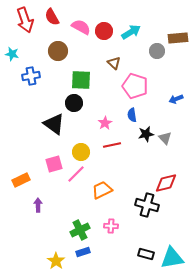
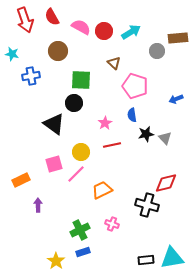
pink cross: moved 1 px right, 2 px up; rotated 16 degrees clockwise
black rectangle: moved 6 px down; rotated 21 degrees counterclockwise
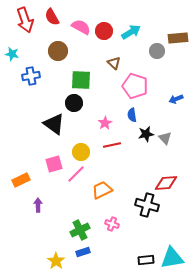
red diamond: rotated 10 degrees clockwise
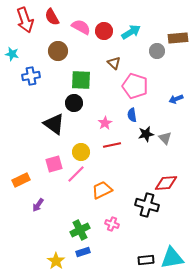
purple arrow: rotated 144 degrees counterclockwise
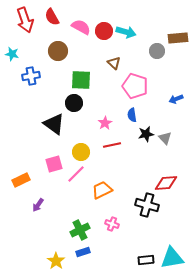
cyan arrow: moved 5 px left; rotated 48 degrees clockwise
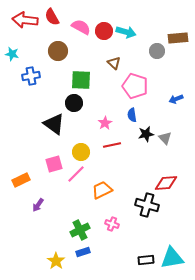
red arrow: rotated 115 degrees clockwise
